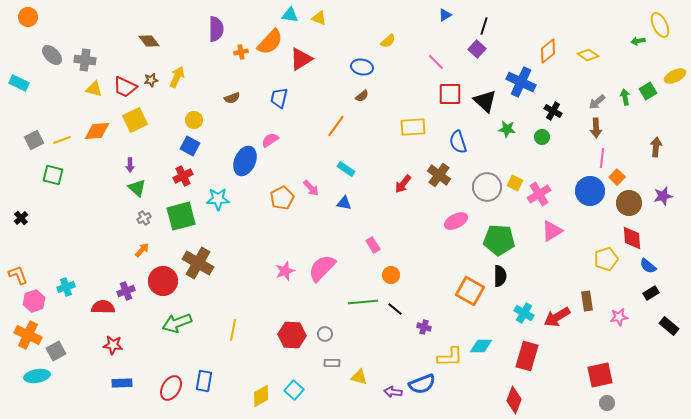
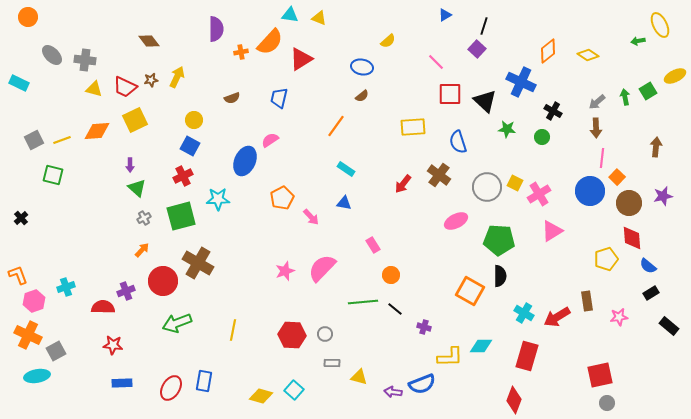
pink arrow at (311, 188): moved 29 px down
yellow diamond at (261, 396): rotated 45 degrees clockwise
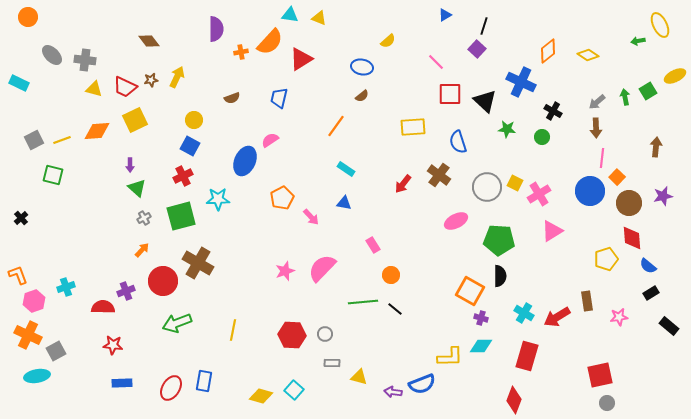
purple cross at (424, 327): moved 57 px right, 9 px up
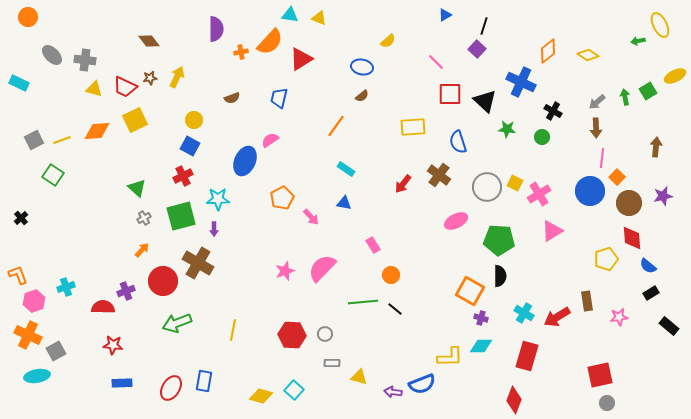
brown star at (151, 80): moved 1 px left, 2 px up
purple arrow at (130, 165): moved 84 px right, 64 px down
green square at (53, 175): rotated 20 degrees clockwise
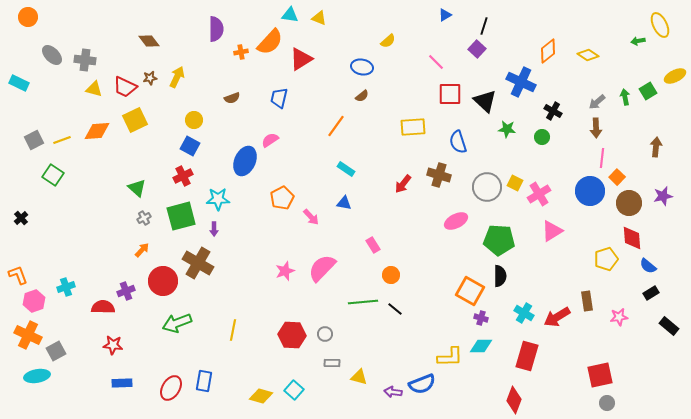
brown cross at (439, 175): rotated 20 degrees counterclockwise
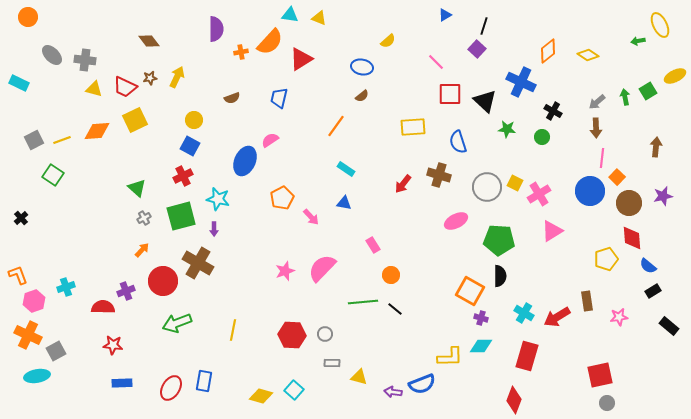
cyan star at (218, 199): rotated 15 degrees clockwise
black rectangle at (651, 293): moved 2 px right, 2 px up
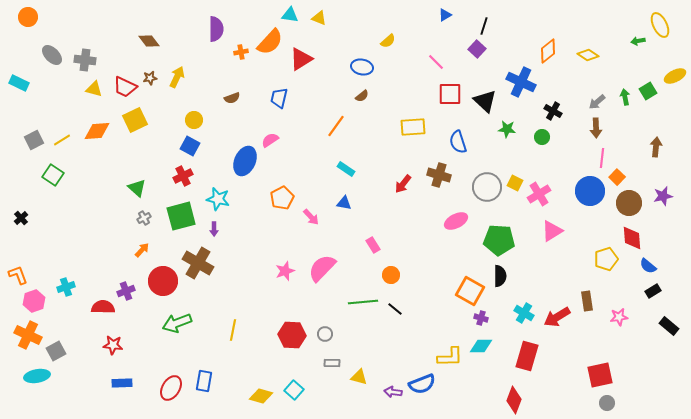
yellow line at (62, 140): rotated 12 degrees counterclockwise
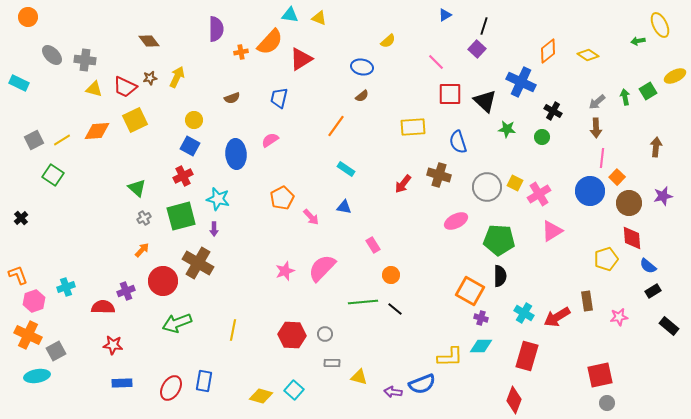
blue ellipse at (245, 161): moved 9 px left, 7 px up; rotated 28 degrees counterclockwise
blue triangle at (344, 203): moved 4 px down
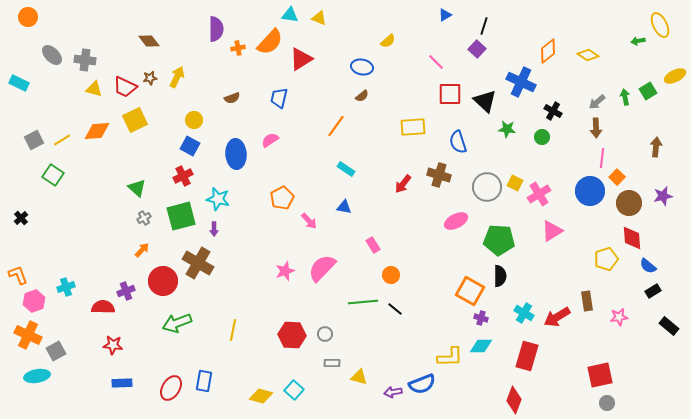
orange cross at (241, 52): moved 3 px left, 4 px up
pink arrow at (311, 217): moved 2 px left, 4 px down
purple arrow at (393, 392): rotated 18 degrees counterclockwise
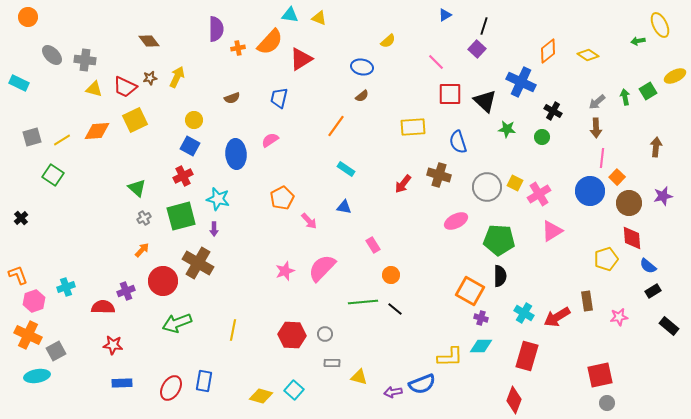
gray square at (34, 140): moved 2 px left, 3 px up; rotated 12 degrees clockwise
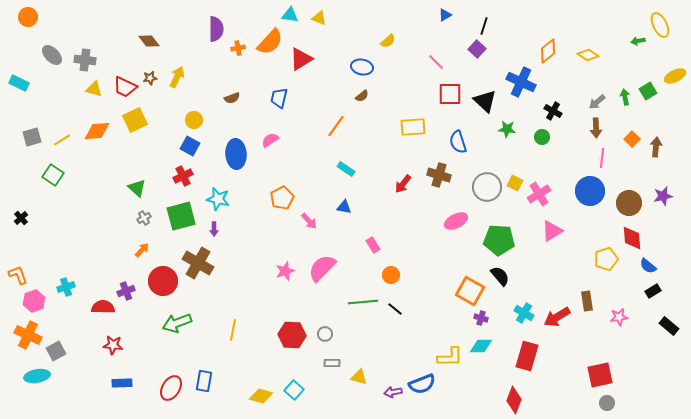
orange square at (617, 177): moved 15 px right, 38 px up
black semicircle at (500, 276): rotated 40 degrees counterclockwise
